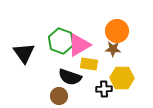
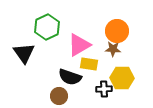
green hexagon: moved 14 px left, 14 px up; rotated 15 degrees clockwise
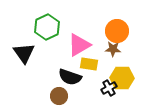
black cross: moved 5 px right, 1 px up; rotated 28 degrees counterclockwise
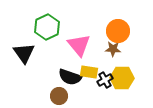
orange circle: moved 1 px right
pink triangle: rotated 40 degrees counterclockwise
yellow rectangle: moved 8 px down
black cross: moved 4 px left, 8 px up
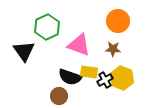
orange circle: moved 10 px up
pink triangle: rotated 30 degrees counterclockwise
black triangle: moved 2 px up
yellow hexagon: rotated 20 degrees clockwise
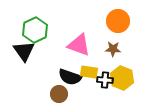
green hexagon: moved 12 px left, 3 px down
black cross: rotated 35 degrees clockwise
brown circle: moved 2 px up
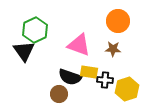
yellow hexagon: moved 5 px right, 11 px down; rotated 20 degrees clockwise
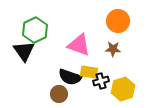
black cross: moved 4 px left, 1 px down; rotated 21 degrees counterclockwise
yellow hexagon: moved 4 px left
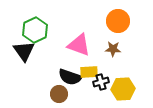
yellow rectangle: rotated 12 degrees counterclockwise
black cross: moved 1 px down
yellow hexagon: rotated 15 degrees clockwise
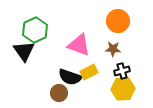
yellow rectangle: rotated 24 degrees counterclockwise
black cross: moved 21 px right, 11 px up
brown circle: moved 1 px up
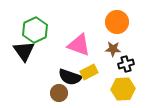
orange circle: moved 1 px left, 1 px down
black cross: moved 4 px right, 7 px up
